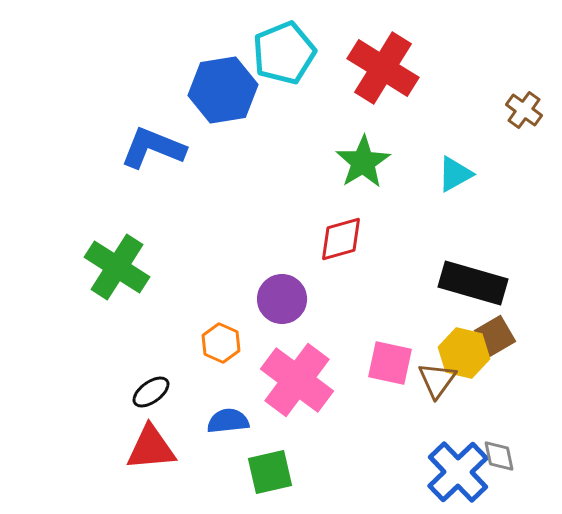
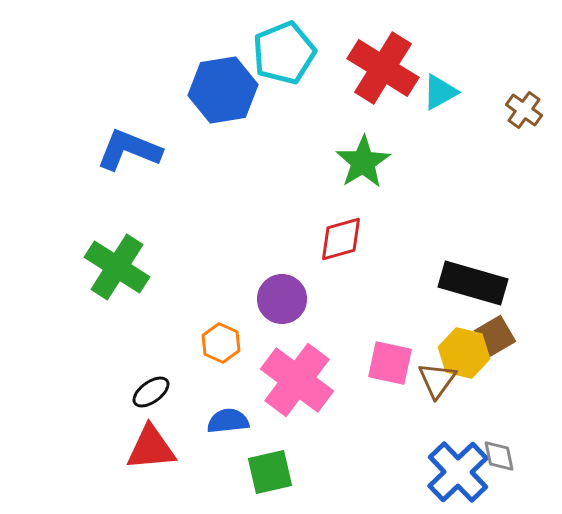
blue L-shape: moved 24 px left, 2 px down
cyan triangle: moved 15 px left, 82 px up
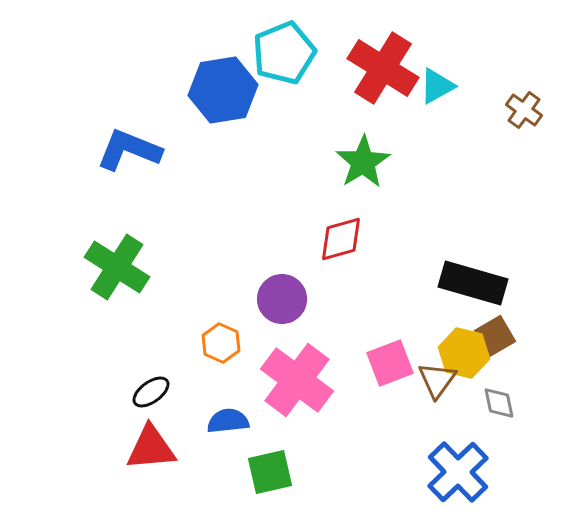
cyan triangle: moved 3 px left, 6 px up
pink square: rotated 33 degrees counterclockwise
gray diamond: moved 53 px up
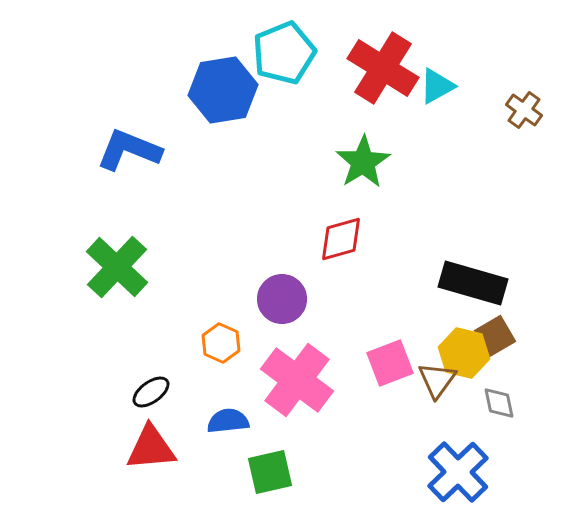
green cross: rotated 10 degrees clockwise
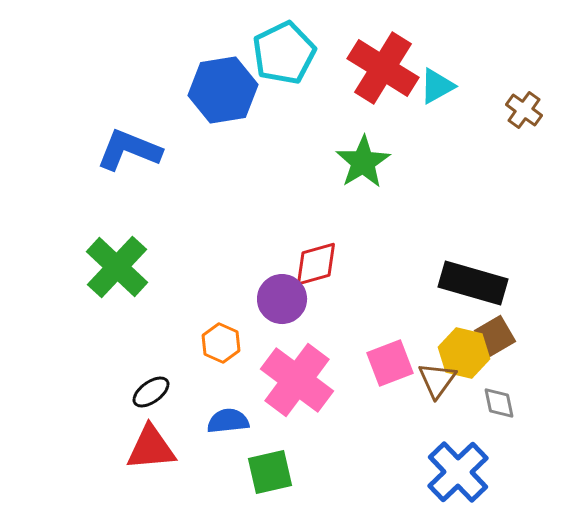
cyan pentagon: rotated 4 degrees counterclockwise
red diamond: moved 25 px left, 25 px down
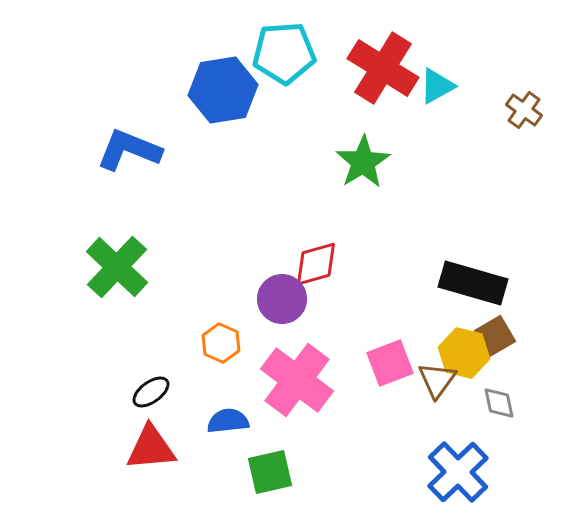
cyan pentagon: rotated 22 degrees clockwise
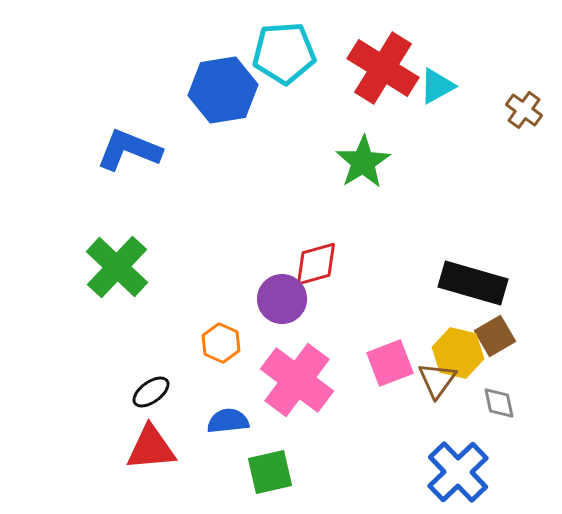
yellow hexagon: moved 6 px left
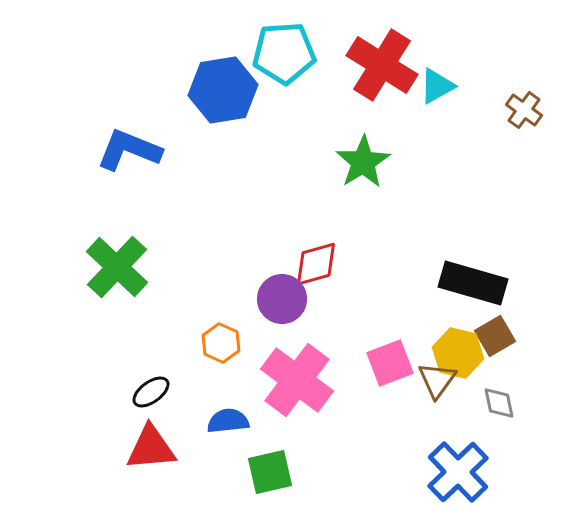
red cross: moved 1 px left, 3 px up
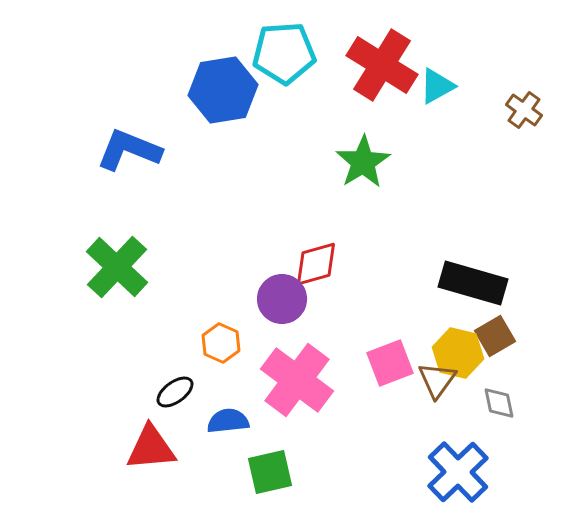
black ellipse: moved 24 px right
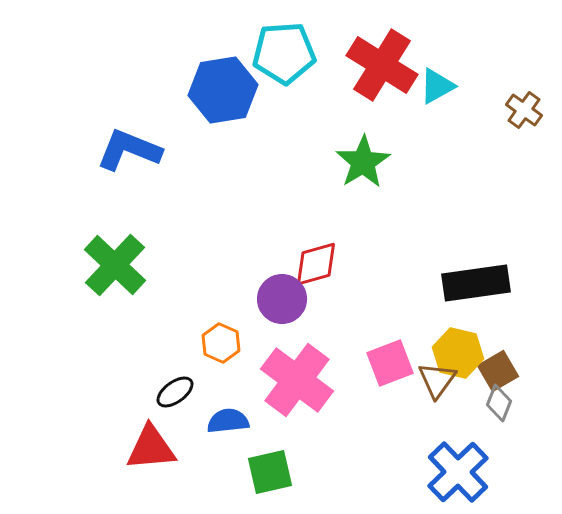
green cross: moved 2 px left, 2 px up
black rectangle: moved 3 px right; rotated 24 degrees counterclockwise
brown square: moved 3 px right, 35 px down
gray diamond: rotated 33 degrees clockwise
